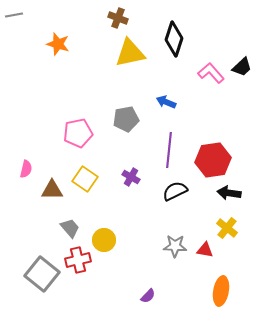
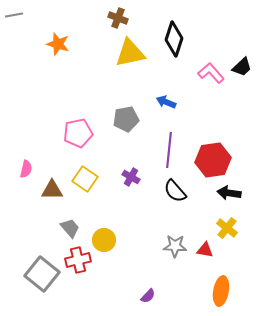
black semicircle: rotated 105 degrees counterclockwise
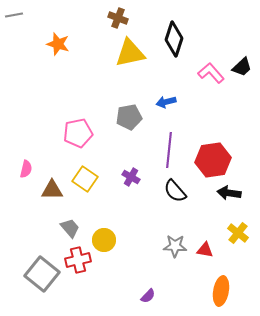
blue arrow: rotated 36 degrees counterclockwise
gray pentagon: moved 3 px right, 2 px up
yellow cross: moved 11 px right, 5 px down
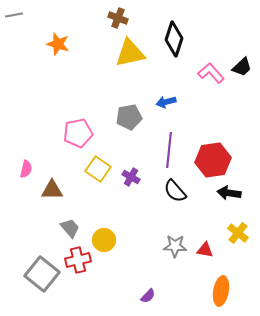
yellow square: moved 13 px right, 10 px up
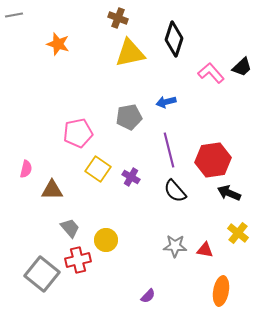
purple line: rotated 20 degrees counterclockwise
black arrow: rotated 15 degrees clockwise
yellow circle: moved 2 px right
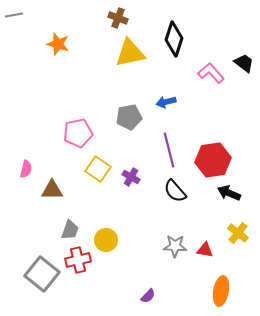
black trapezoid: moved 2 px right, 4 px up; rotated 100 degrees counterclockwise
gray trapezoid: moved 2 px down; rotated 60 degrees clockwise
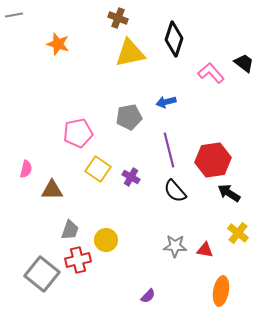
black arrow: rotated 10 degrees clockwise
